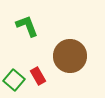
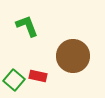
brown circle: moved 3 px right
red rectangle: rotated 48 degrees counterclockwise
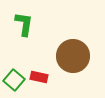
green L-shape: moved 3 px left, 2 px up; rotated 30 degrees clockwise
red rectangle: moved 1 px right, 1 px down
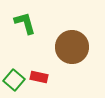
green L-shape: moved 1 px right, 1 px up; rotated 25 degrees counterclockwise
brown circle: moved 1 px left, 9 px up
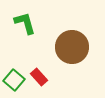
red rectangle: rotated 36 degrees clockwise
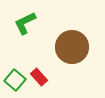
green L-shape: rotated 100 degrees counterclockwise
green square: moved 1 px right
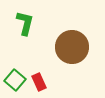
green L-shape: rotated 130 degrees clockwise
red rectangle: moved 5 px down; rotated 18 degrees clockwise
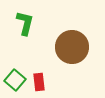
red rectangle: rotated 18 degrees clockwise
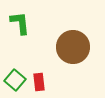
green L-shape: moved 5 px left; rotated 20 degrees counterclockwise
brown circle: moved 1 px right
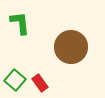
brown circle: moved 2 px left
red rectangle: moved 1 px right, 1 px down; rotated 30 degrees counterclockwise
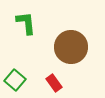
green L-shape: moved 6 px right
red rectangle: moved 14 px right
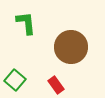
red rectangle: moved 2 px right, 2 px down
